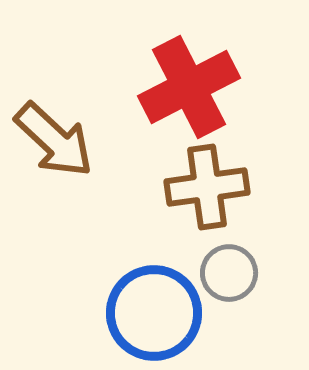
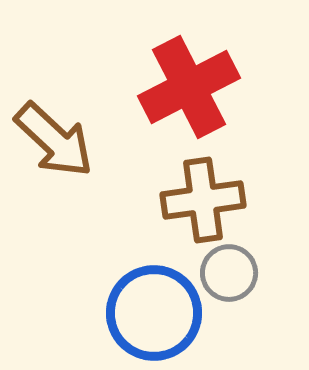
brown cross: moved 4 px left, 13 px down
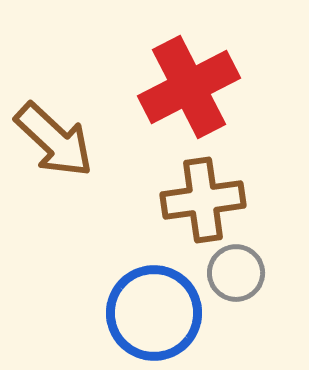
gray circle: moved 7 px right
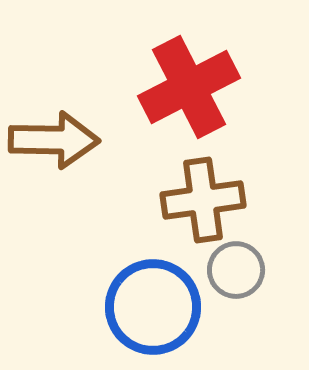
brown arrow: rotated 42 degrees counterclockwise
gray circle: moved 3 px up
blue circle: moved 1 px left, 6 px up
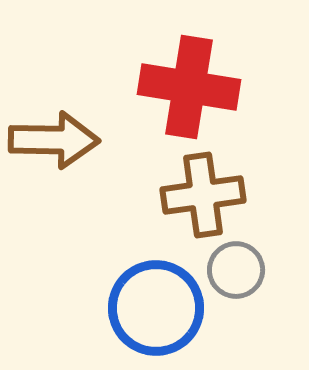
red cross: rotated 36 degrees clockwise
brown cross: moved 5 px up
blue circle: moved 3 px right, 1 px down
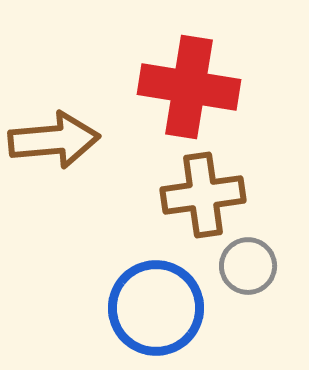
brown arrow: rotated 6 degrees counterclockwise
gray circle: moved 12 px right, 4 px up
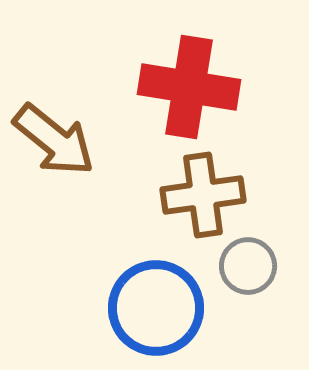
brown arrow: rotated 44 degrees clockwise
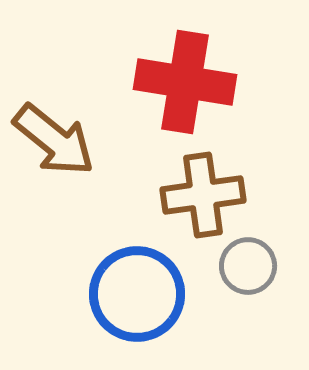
red cross: moved 4 px left, 5 px up
blue circle: moved 19 px left, 14 px up
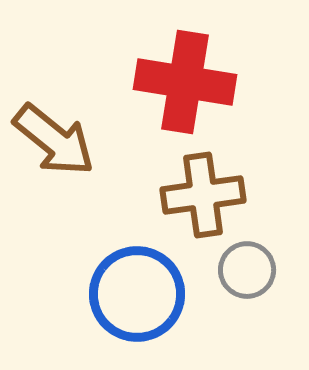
gray circle: moved 1 px left, 4 px down
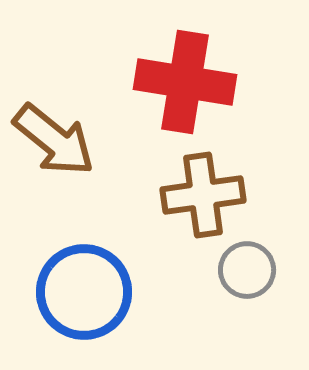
blue circle: moved 53 px left, 2 px up
